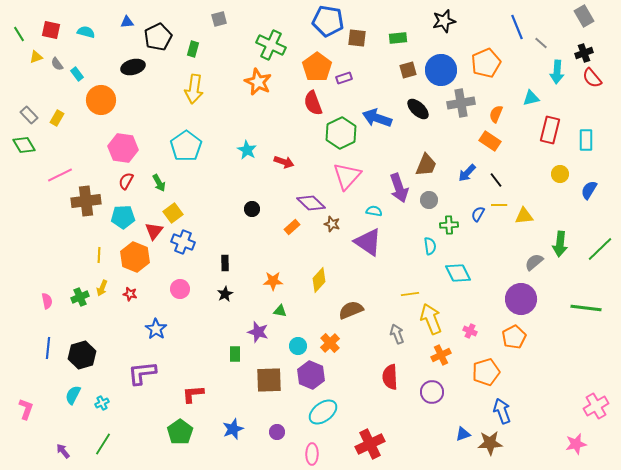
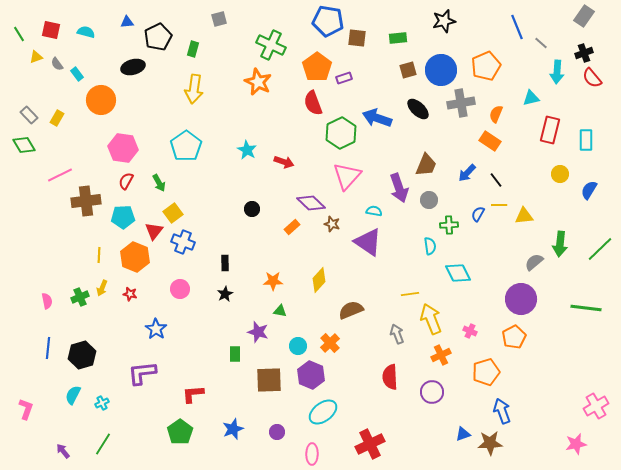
gray rectangle at (584, 16): rotated 65 degrees clockwise
orange pentagon at (486, 63): moved 3 px down
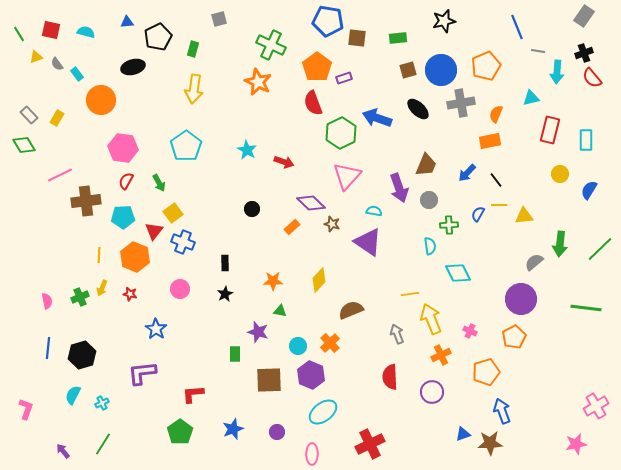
gray line at (541, 43): moved 3 px left, 8 px down; rotated 32 degrees counterclockwise
orange rectangle at (490, 141): rotated 45 degrees counterclockwise
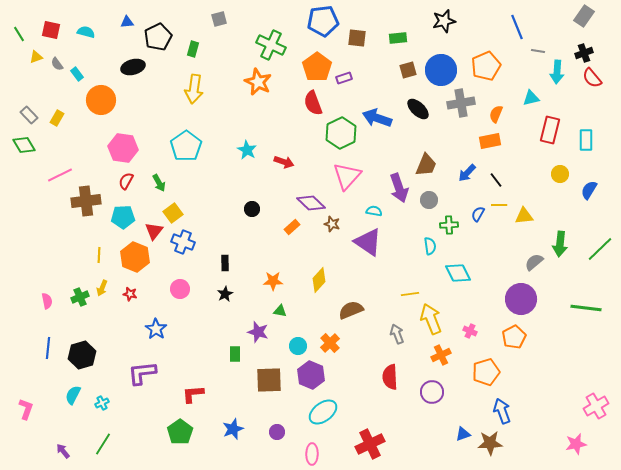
blue pentagon at (328, 21): moved 5 px left; rotated 16 degrees counterclockwise
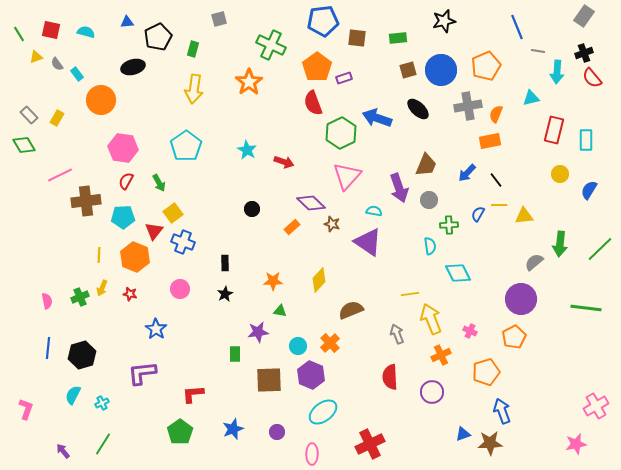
orange star at (258, 82): moved 9 px left; rotated 12 degrees clockwise
gray cross at (461, 103): moved 7 px right, 3 px down
red rectangle at (550, 130): moved 4 px right
purple star at (258, 332): rotated 25 degrees counterclockwise
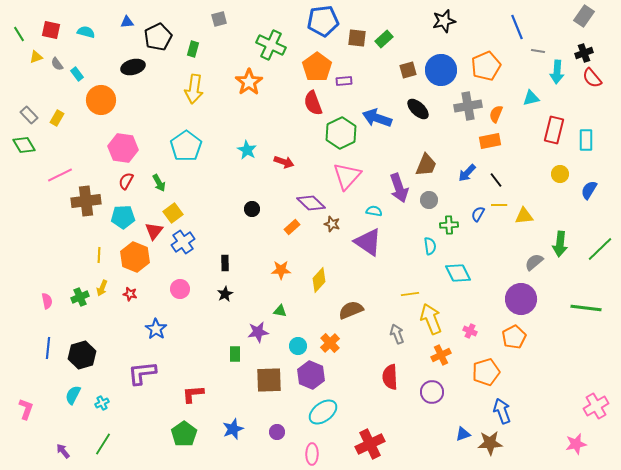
green rectangle at (398, 38): moved 14 px left, 1 px down; rotated 36 degrees counterclockwise
purple rectangle at (344, 78): moved 3 px down; rotated 14 degrees clockwise
blue cross at (183, 242): rotated 35 degrees clockwise
orange star at (273, 281): moved 8 px right, 11 px up
green pentagon at (180, 432): moved 4 px right, 2 px down
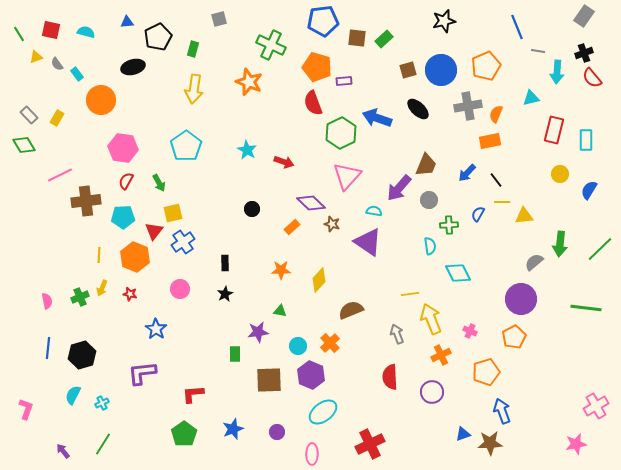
orange pentagon at (317, 67): rotated 20 degrees counterclockwise
orange star at (249, 82): rotated 16 degrees counterclockwise
purple arrow at (399, 188): rotated 60 degrees clockwise
yellow line at (499, 205): moved 3 px right, 3 px up
yellow square at (173, 213): rotated 24 degrees clockwise
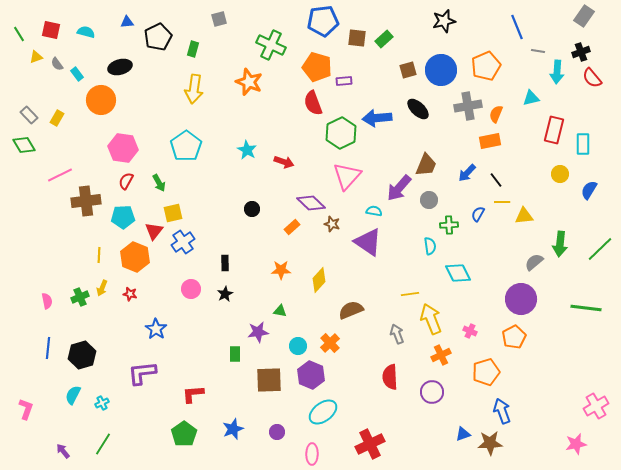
black cross at (584, 53): moved 3 px left, 1 px up
black ellipse at (133, 67): moved 13 px left
blue arrow at (377, 118): rotated 24 degrees counterclockwise
cyan rectangle at (586, 140): moved 3 px left, 4 px down
pink circle at (180, 289): moved 11 px right
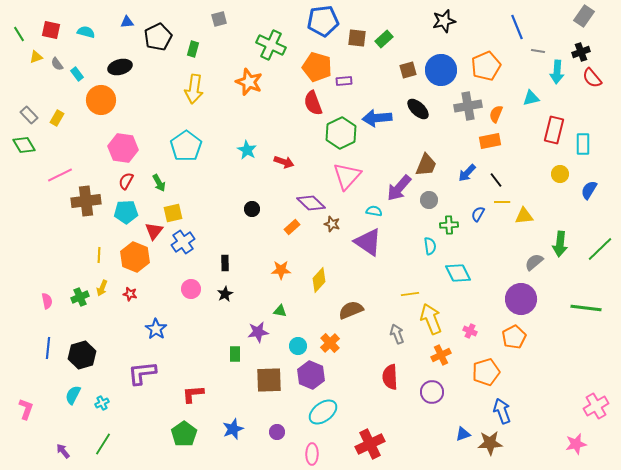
cyan pentagon at (123, 217): moved 3 px right, 5 px up
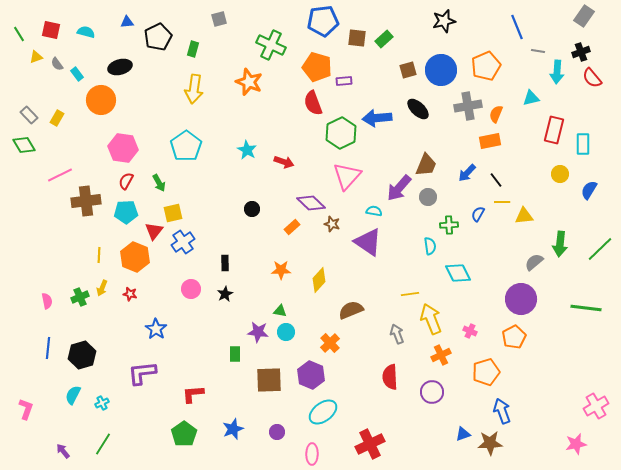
gray circle at (429, 200): moved 1 px left, 3 px up
purple star at (258, 332): rotated 15 degrees clockwise
cyan circle at (298, 346): moved 12 px left, 14 px up
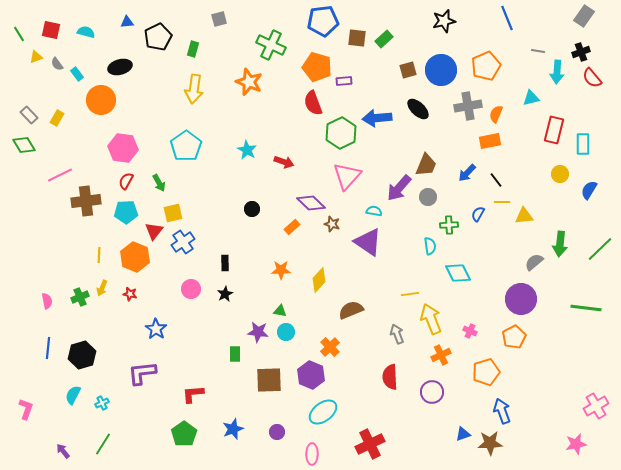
blue line at (517, 27): moved 10 px left, 9 px up
orange cross at (330, 343): moved 4 px down
